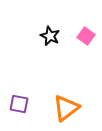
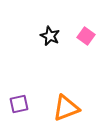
purple square: rotated 24 degrees counterclockwise
orange triangle: rotated 16 degrees clockwise
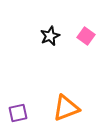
black star: rotated 24 degrees clockwise
purple square: moved 1 px left, 9 px down
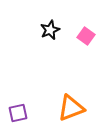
black star: moved 6 px up
orange triangle: moved 5 px right
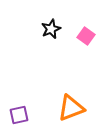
black star: moved 1 px right, 1 px up
purple square: moved 1 px right, 2 px down
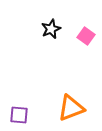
purple square: rotated 18 degrees clockwise
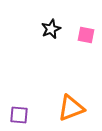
pink square: moved 1 px up; rotated 24 degrees counterclockwise
